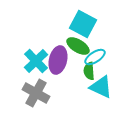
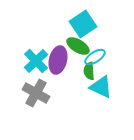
cyan square: rotated 28 degrees clockwise
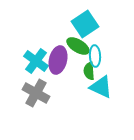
cyan square: moved 2 px right
cyan ellipse: moved 1 px up; rotated 60 degrees counterclockwise
cyan cross: rotated 10 degrees counterclockwise
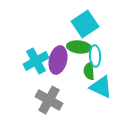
green ellipse: moved 1 px right, 1 px down; rotated 25 degrees counterclockwise
cyan cross: rotated 25 degrees clockwise
gray cross: moved 13 px right, 7 px down
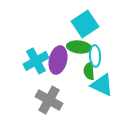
cyan triangle: moved 1 px right, 2 px up
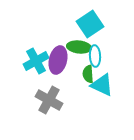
cyan square: moved 5 px right
green semicircle: moved 1 px left, 3 px down
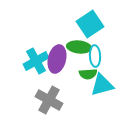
purple ellipse: moved 1 px left, 1 px up
green semicircle: rotated 90 degrees counterclockwise
cyan triangle: rotated 40 degrees counterclockwise
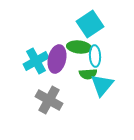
cyan triangle: rotated 35 degrees counterclockwise
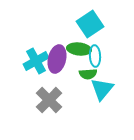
green ellipse: moved 2 px down
cyan triangle: moved 4 px down
gray cross: rotated 16 degrees clockwise
